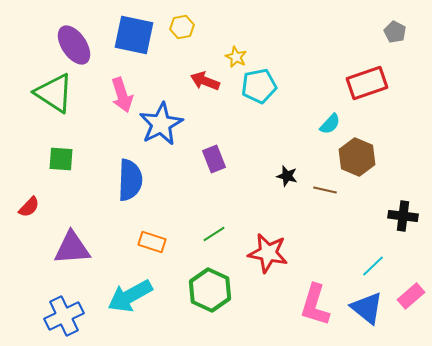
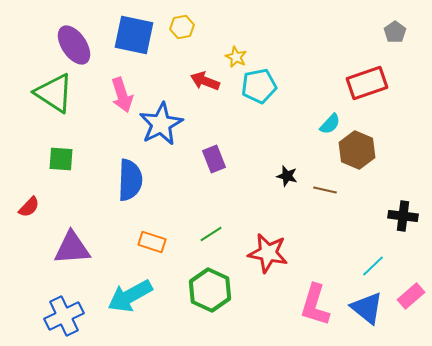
gray pentagon: rotated 10 degrees clockwise
brown hexagon: moved 7 px up
green line: moved 3 px left
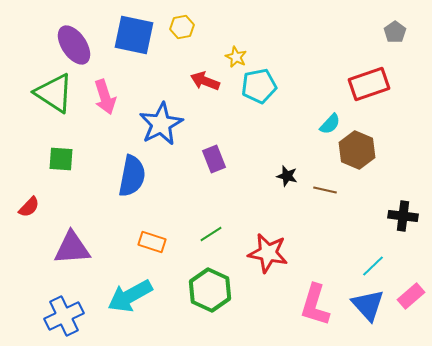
red rectangle: moved 2 px right, 1 px down
pink arrow: moved 17 px left, 2 px down
blue semicircle: moved 2 px right, 4 px up; rotated 9 degrees clockwise
blue triangle: moved 1 px right, 3 px up; rotated 9 degrees clockwise
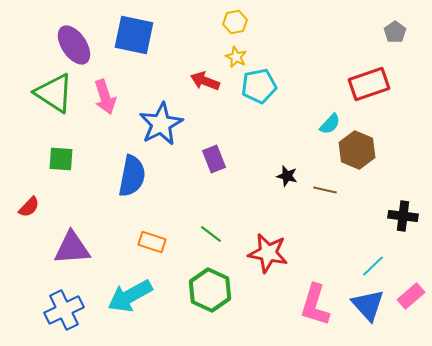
yellow hexagon: moved 53 px right, 5 px up
green line: rotated 70 degrees clockwise
blue cross: moved 6 px up
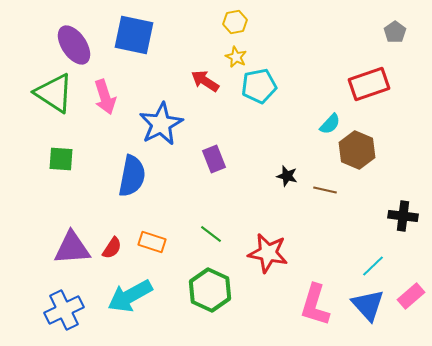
red arrow: rotated 12 degrees clockwise
red semicircle: moved 83 px right, 41 px down; rotated 10 degrees counterclockwise
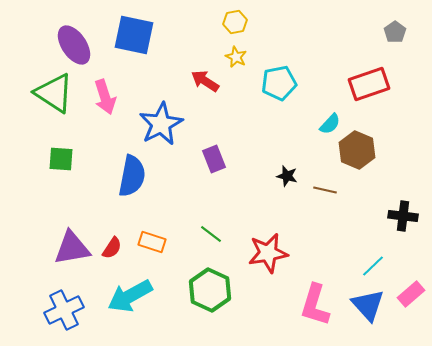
cyan pentagon: moved 20 px right, 3 px up
purple triangle: rotated 6 degrees counterclockwise
red star: rotated 21 degrees counterclockwise
pink rectangle: moved 2 px up
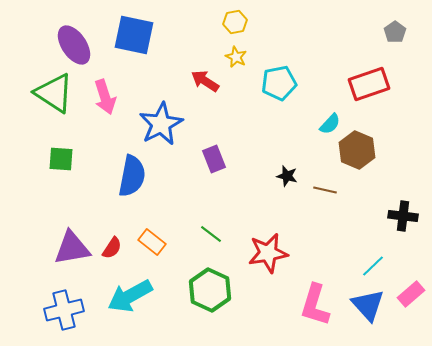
orange rectangle: rotated 20 degrees clockwise
blue cross: rotated 12 degrees clockwise
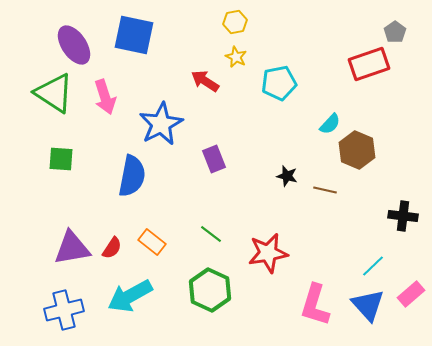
red rectangle: moved 20 px up
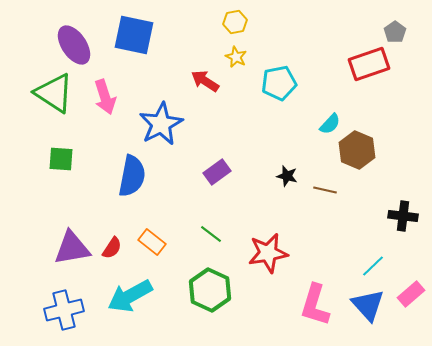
purple rectangle: moved 3 px right, 13 px down; rotated 76 degrees clockwise
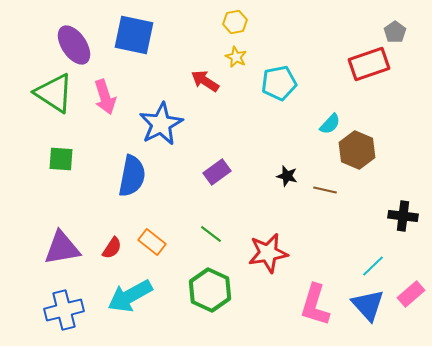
purple triangle: moved 10 px left
